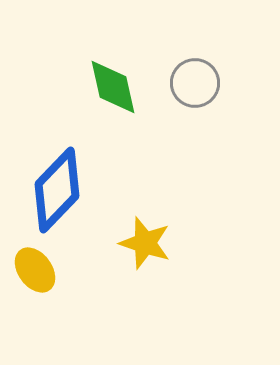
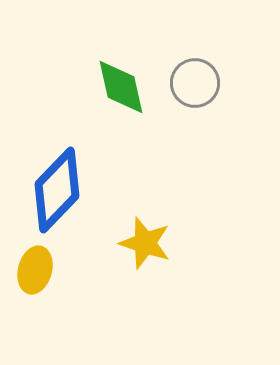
green diamond: moved 8 px right
yellow ellipse: rotated 51 degrees clockwise
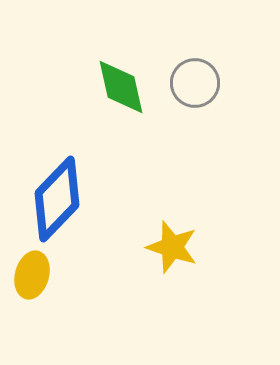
blue diamond: moved 9 px down
yellow star: moved 27 px right, 4 px down
yellow ellipse: moved 3 px left, 5 px down
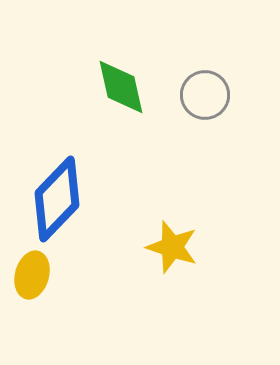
gray circle: moved 10 px right, 12 px down
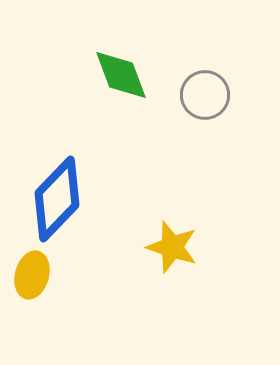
green diamond: moved 12 px up; rotated 8 degrees counterclockwise
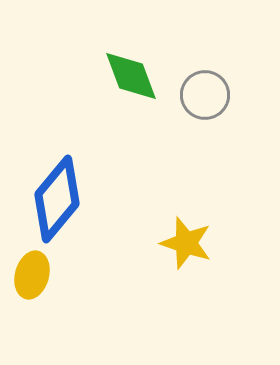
green diamond: moved 10 px right, 1 px down
blue diamond: rotated 4 degrees counterclockwise
yellow star: moved 14 px right, 4 px up
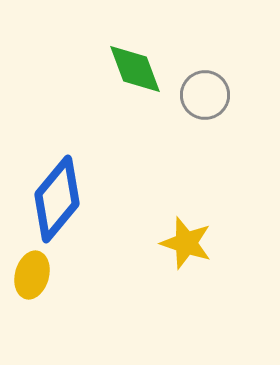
green diamond: moved 4 px right, 7 px up
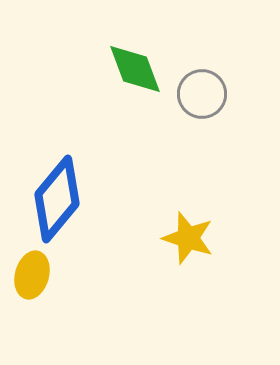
gray circle: moved 3 px left, 1 px up
yellow star: moved 2 px right, 5 px up
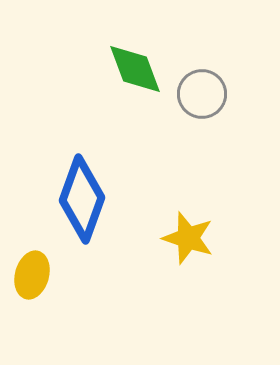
blue diamond: moved 25 px right; rotated 20 degrees counterclockwise
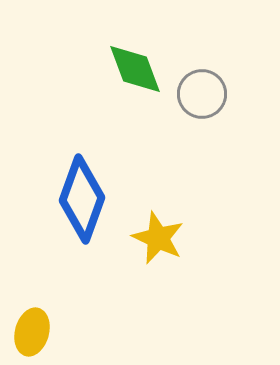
yellow star: moved 30 px left; rotated 6 degrees clockwise
yellow ellipse: moved 57 px down
